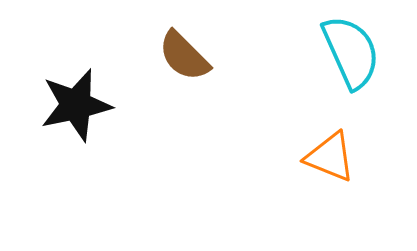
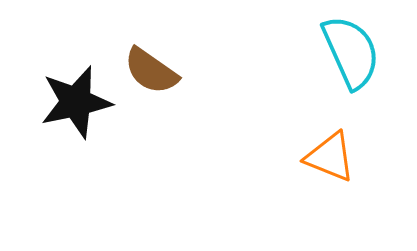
brown semicircle: moved 33 px left, 15 px down; rotated 10 degrees counterclockwise
black star: moved 3 px up
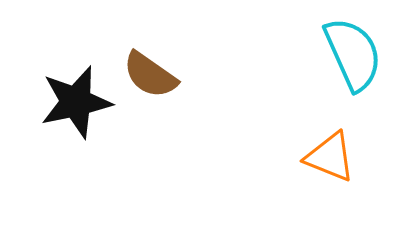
cyan semicircle: moved 2 px right, 2 px down
brown semicircle: moved 1 px left, 4 px down
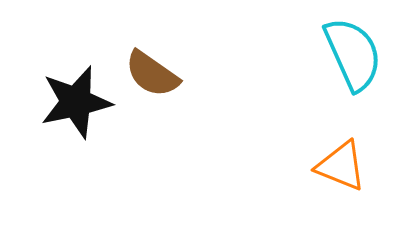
brown semicircle: moved 2 px right, 1 px up
orange triangle: moved 11 px right, 9 px down
